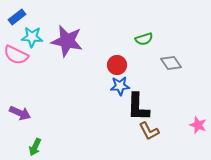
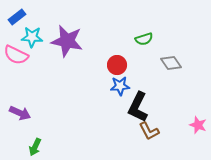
black L-shape: rotated 24 degrees clockwise
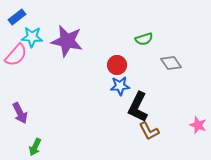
pink semicircle: rotated 75 degrees counterclockwise
purple arrow: rotated 40 degrees clockwise
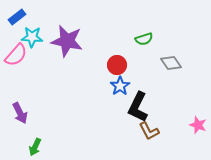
blue star: rotated 30 degrees counterclockwise
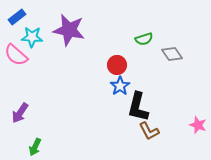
purple star: moved 2 px right, 11 px up
pink semicircle: rotated 90 degrees clockwise
gray diamond: moved 1 px right, 9 px up
black L-shape: rotated 12 degrees counterclockwise
purple arrow: rotated 60 degrees clockwise
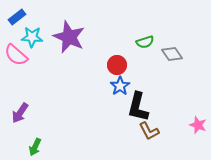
purple star: moved 7 px down; rotated 12 degrees clockwise
green semicircle: moved 1 px right, 3 px down
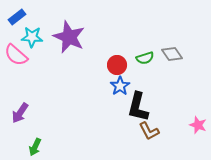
green semicircle: moved 16 px down
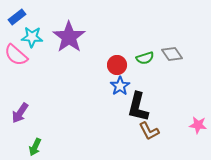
purple star: rotated 12 degrees clockwise
pink star: rotated 12 degrees counterclockwise
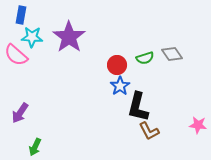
blue rectangle: moved 4 px right, 2 px up; rotated 42 degrees counterclockwise
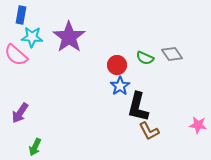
green semicircle: rotated 42 degrees clockwise
